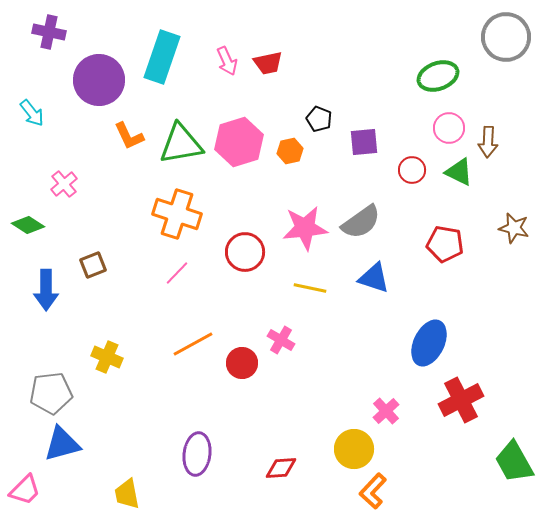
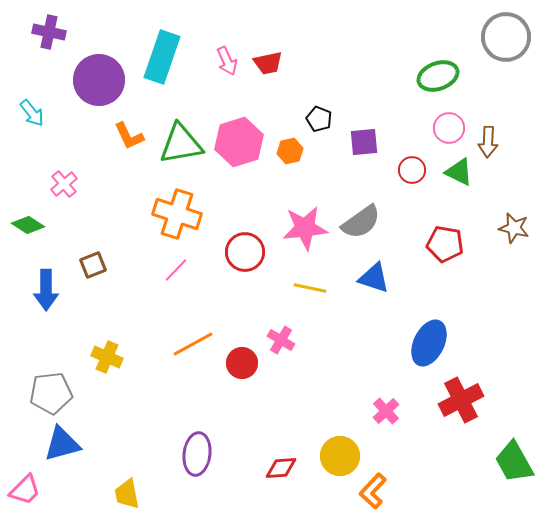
pink line at (177, 273): moved 1 px left, 3 px up
yellow circle at (354, 449): moved 14 px left, 7 px down
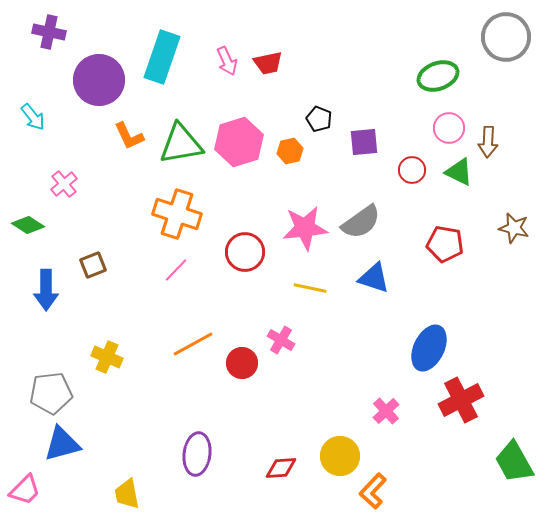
cyan arrow at (32, 113): moved 1 px right, 4 px down
blue ellipse at (429, 343): moved 5 px down
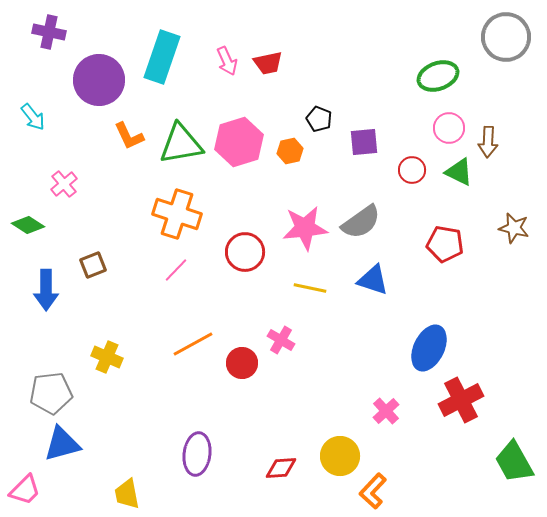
blue triangle at (374, 278): moved 1 px left, 2 px down
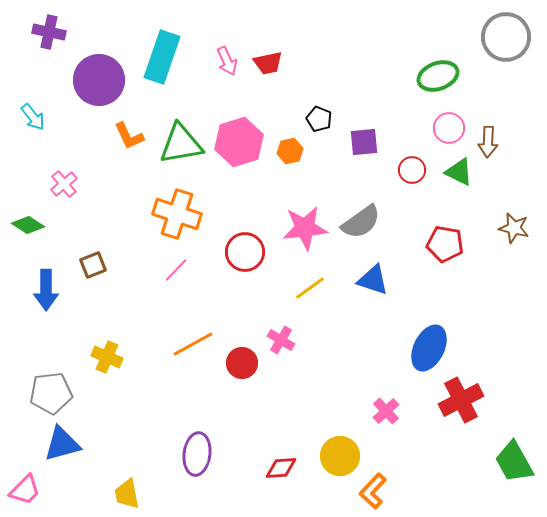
yellow line at (310, 288): rotated 48 degrees counterclockwise
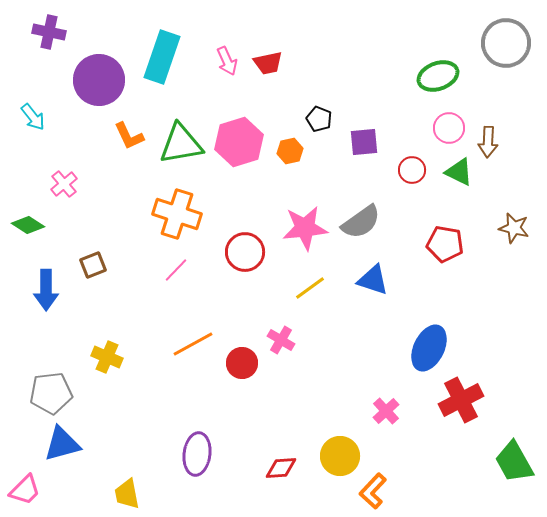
gray circle at (506, 37): moved 6 px down
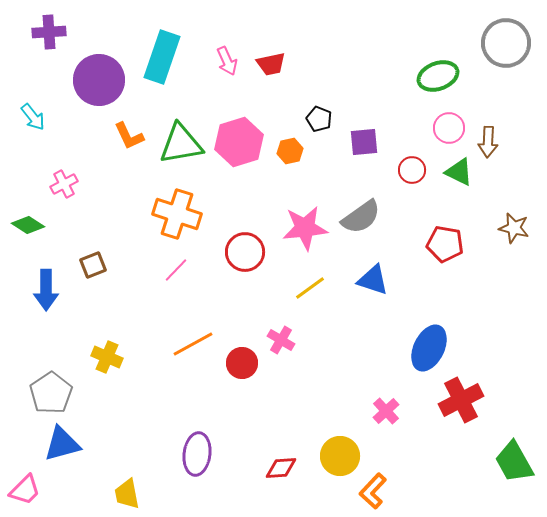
purple cross at (49, 32): rotated 16 degrees counterclockwise
red trapezoid at (268, 63): moved 3 px right, 1 px down
pink cross at (64, 184): rotated 12 degrees clockwise
gray semicircle at (361, 222): moved 5 px up
gray pentagon at (51, 393): rotated 27 degrees counterclockwise
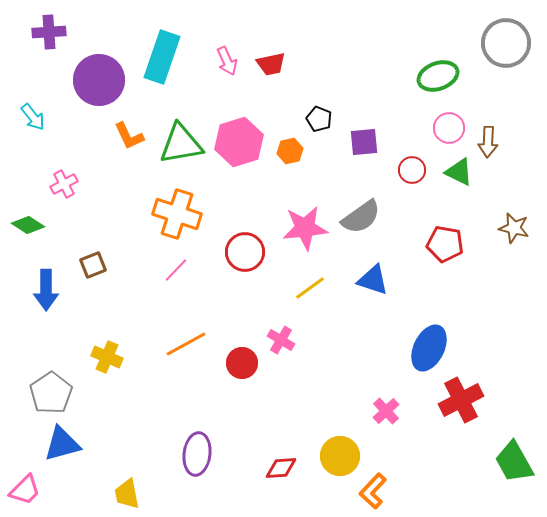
orange line at (193, 344): moved 7 px left
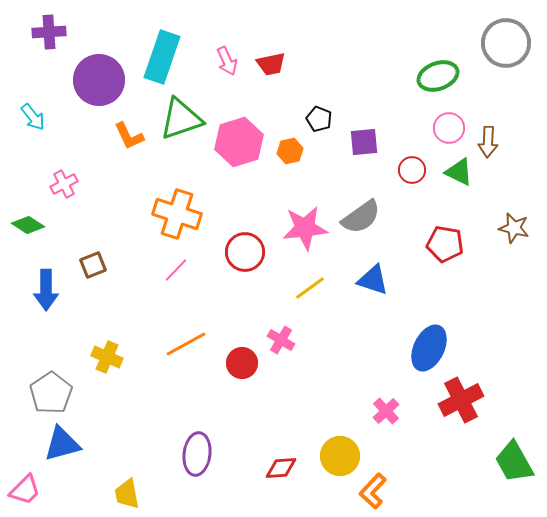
green triangle at (181, 144): moved 25 px up; rotated 9 degrees counterclockwise
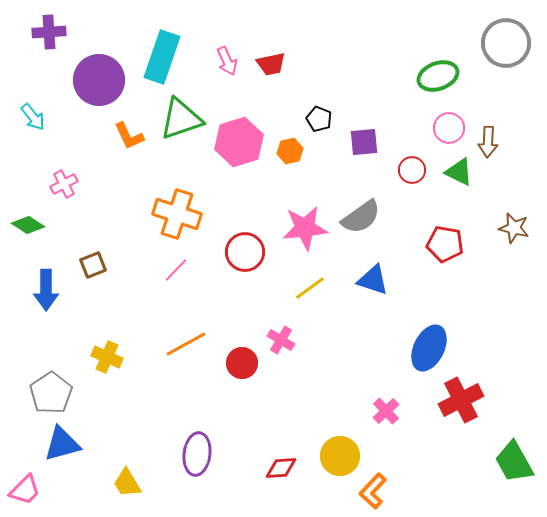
yellow trapezoid at (127, 494): moved 11 px up; rotated 20 degrees counterclockwise
